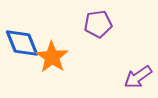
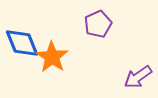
purple pentagon: rotated 16 degrees counterclockwise
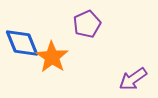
purple pentagon: moved 11 px left
purple arrow: moved 5 px left, 2 px down
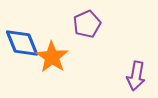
purple arrow: moved 3 px right, 3 px up; rotated 44 degrees counterclockwise
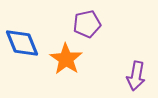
purple pentagon: rotated 12 degrees clockwise
orange star: moved 14 px right, 2 px down
